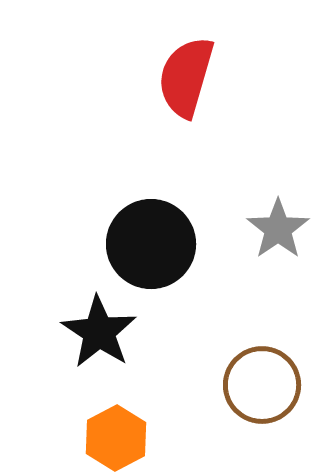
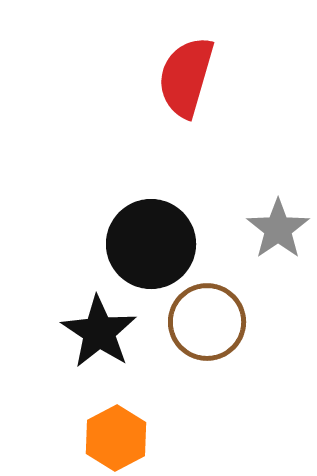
brown circle: moved 55 px left, 63 px up
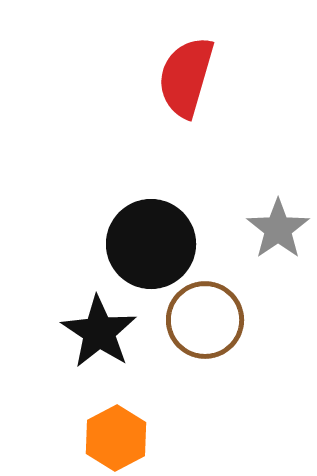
brown circle: moved 2 px left, 2 px up
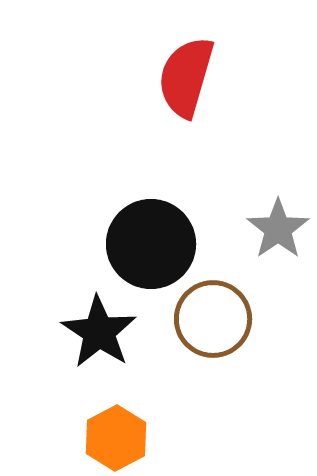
brown circle: moved 8 px right, 1 px up
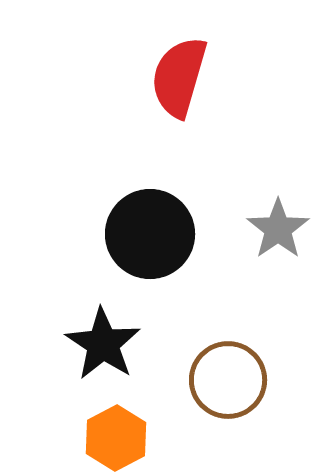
red semicircle: moved 7 px left
black circle: moved 1 px left, 10 px up
brown circle: moved 15 px right, 61 px down
black star: moved 4 px right, 12 px down
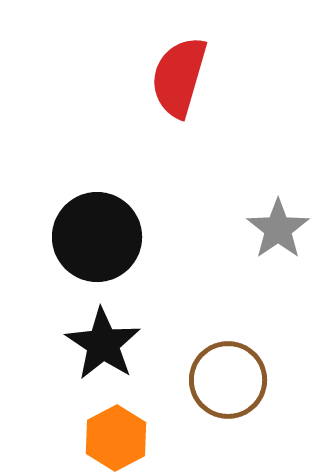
black circle: moved 53 px left, 3 px down
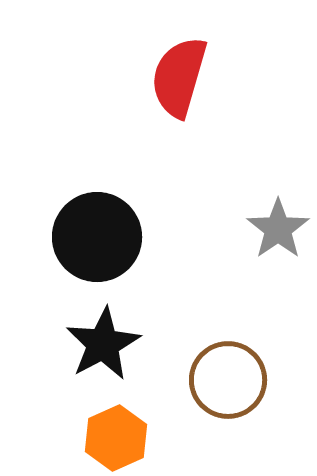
black star: rotated 10 degrees clockwise
orange hexagon: rotated 4 degrees clockwise
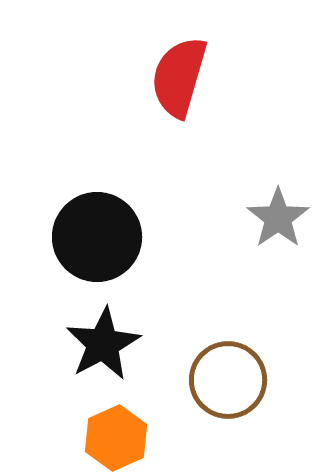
gray star: moved 11 px up
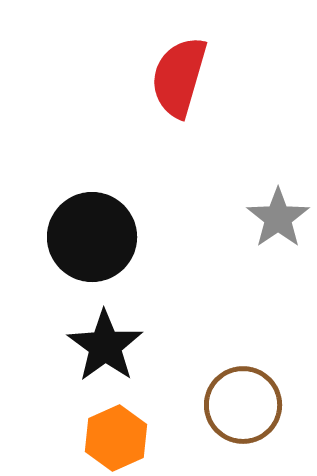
black circle: moved 5 px left
black star: moved 2 px right, 2 px down; rotated 8 degrees counterclockwise
brown circle: moved 15 px right, 25 px down
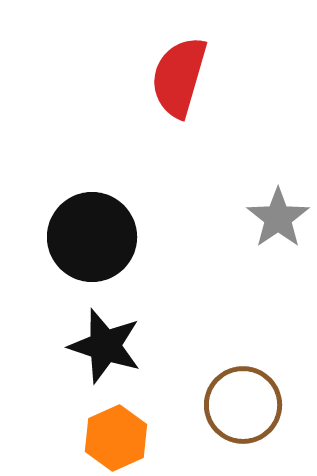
black star: rotated 18 degrees counterclockwise
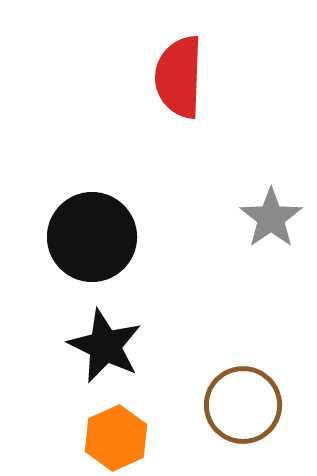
red semicircle: rotated 14 degrees counterclockwise
gray star: moved 7 px left
black star: rotated 8 degrees clockwise
